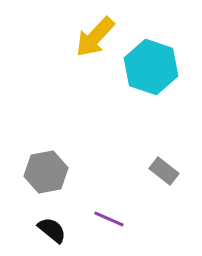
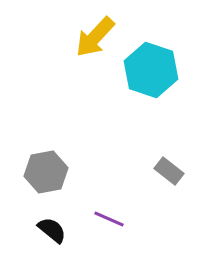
cyan hexagon: moved 3 px down
gray rectangle: moved 5 px right
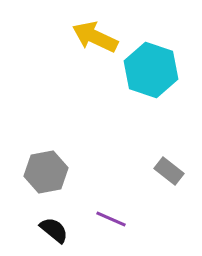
yellow arrow: rotated 72 degrees clockwise
purple line: moved 2 px right
black semicircle: moved 2 px right
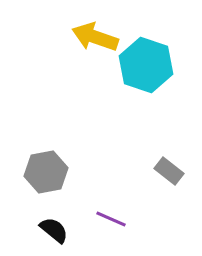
yellow arrow: rotated 6 degrees counterclockwise
cyan hexagon: moved 5 px left, 5 px up
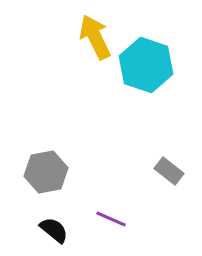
yellow arrow: rotated 45 degrees clockwise
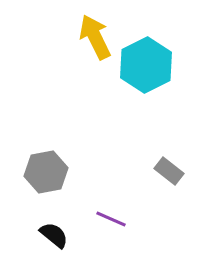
cyan hexagon: rotated 14 degrees clockwise
black semicircle: moved 5 px down
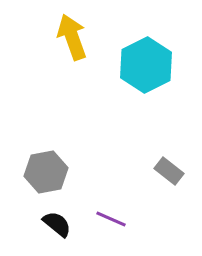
yellow arrow: moved 23 px left; rotated 6 degrees clockwise
black semicircle: moved 3 px right, 11 px up
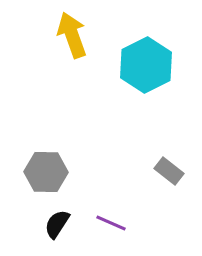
yellow arrow: moved 2 px up
gray hexagon: rotated 12 degrees clockwise
purple line: moved 4 px down
black semicircle: rotated 96 degrees counterclockwise
